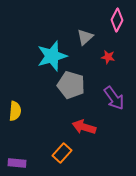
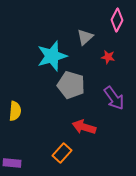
purple rectangle: moved 5 px left
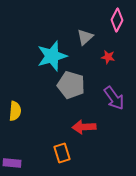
red arrow: rotated 20 degrees counterclockwise
orange rectangle: rotated 60 degrees counterclockwise
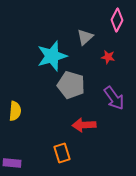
red arrow: moved 2 px up
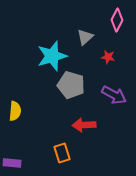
purple arrow: moved 3 px up; rotated 25 degrees counterclockwise
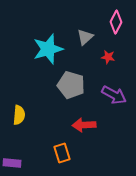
pink diamond: moved 1 px left, 2 px down
cyan star: moved 4 px left, 7 px up
yellow semicircle: moved 4 px right, 4 px down
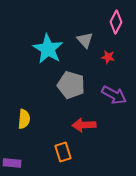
gray triangle: moved 3 px down; rotated 30 degrees counterclockwise
cyan star: rotated 24 degrees counterclockwise
yellow semicircle: moved 5 px right, 4 px down
orange rectangle: moved 1 px right, 1 px up
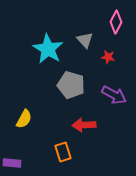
yellow semicircle: rotated 24 degrees clockwise
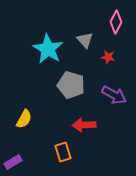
purple rectangle: moved 1 px right, 1 px up; rotated 36 degrees counterclockwise
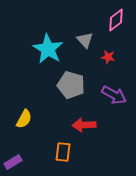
pink diamond: moved 2 px up; rotated 25 degrees clockwise
orange rectangle: rotated 24 degrees clockwise
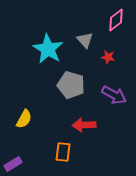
purple rectangle: moved 2 px down
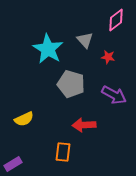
gray pentagon: moved 1 px up
yellow semicircle: rotated 36 degrees clockwise
